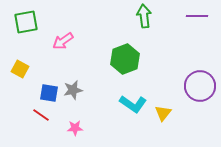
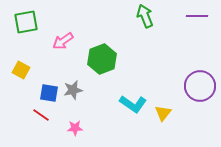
green arrow: moved 1 px right; rotated 15 degrees counterclockwise
green hexagon: moved 23 px left
yellow square: moved 1 px right, 1 px down
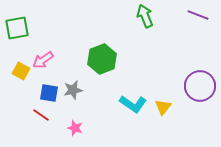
purple line: moved 1 px right, 1 px up; rotated 20 degrees clockwise
green square: moved 9 px left, 6 px down
pink arrow: moved 20 px left, 19 px down
yellow square: moved 1 px down
yellow triangle: moved 6 px up
pink star: rotated 21 degrees clockwise
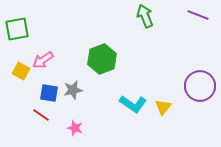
green square: moved 1 px down
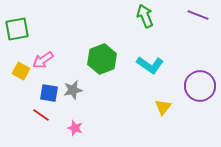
cyan L-shape: moved 17 px right, 39 px up
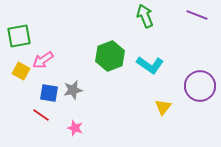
purple line: moved 1 px left
green square: moved 2 px right, 7 px down
green hexagon: moved 8 px right, 3 px up
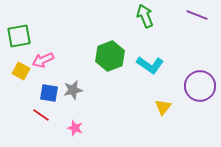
pink arrow: rotated 10 degrees clockwise
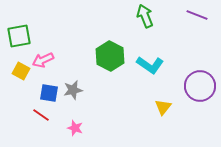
green hexagon: rotated 12 degrees counterclockwise
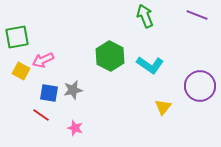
green square: moved 2 px left, 1 px down
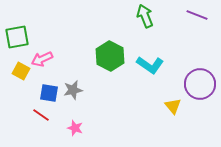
pink arrow: moved 1 px left, 1 px up
purple circle: moved 2 px up
yellow triangle: moved 10 px right, 1 px up; rotated 18 degrees counterclockwise
